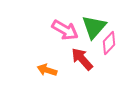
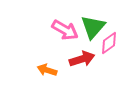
green triangle: moved 1 px left
pink diamond: rotated 10 degrees clockwise
red arrow: rotated 115 degrees clockwise
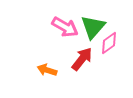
pink arrow: moved 3 px up
red arrow: rotated 35 degrees counterclockwise
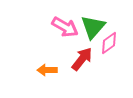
orange arrow: rotated 18 degrees counterclockwise
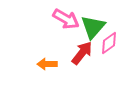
pink arrow: moved 1 px right, 8 px up
red arrow: moved 6 px up
orange arrow: moved 6 px up
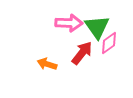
pink arrow: moved 3 px right, 4 px down; rotated 28 degrees counterclockwise
green triangle: moved 4 px right; rotated 16 degrees counterclockwise
orange arrow: rotated 18 degrees clockwise
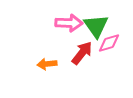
green triangle: moved 1 px left, 1 px up
pink diamond: rotated 20 degrees clockwise
orange arrow: rotated 24 degrees counterclockwise
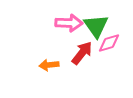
orange arrow: moved 2 px right, 1 px down
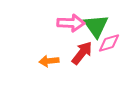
pink arrow: moved 2 px right
orange arrow: moved 4 px up
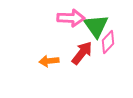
pink arrow: moved 5 px up
pink diamond: moved 1 px left, 1 px up; rotated 30 degrees counterclockwise
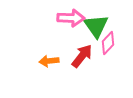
pink diamond: moved 1 px down
red arrow: moved 3 px down
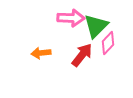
green triangle: rotated 20 degrees clockwise
red arrow: moved 1 px up
orange arrow: moved 8 px left, 8 px up
